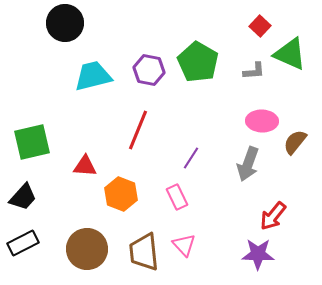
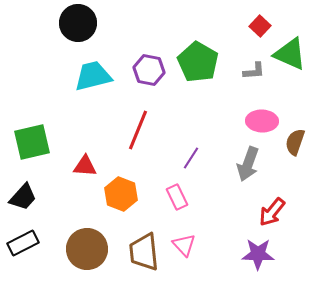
black circle: moved 13 px right
brown semicircle: rotated 20 degrees counterclockwise
red arrow: moved 1 px left, 4 px up
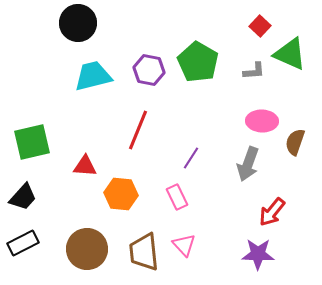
orange hexagon: rotated 16 degrees counterclockwise
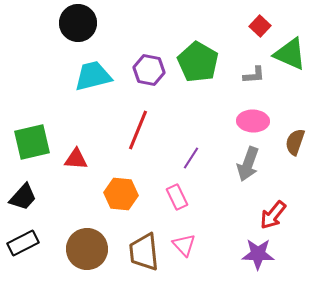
gray L-shape: moved 4 px down
pink ellipse: moved 9 px left
red triangle: moved 9 px left, 7 px up
red arrow: moved 1 px right, 3 px down
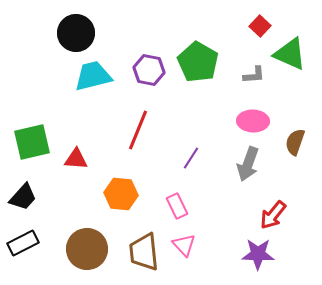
black circle: moved 2 px left, 10 px down
pink rectangle: moved 9 px down
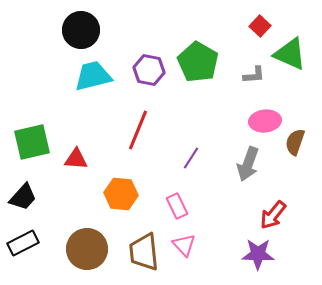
black circle: moved 5 px right, 3 px up
pink ellipse: moved 12 px right; rotated 8 degrees counterclockwise
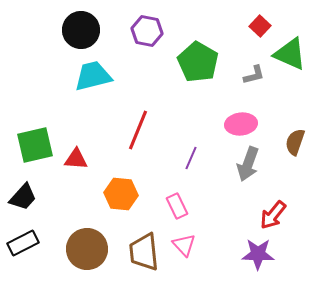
purple hexagon: moved 2 px left, 39 px up
gray L-shape: rotated 10 degrees counterclockwise
pink ellipse: moved 24 px left, 3 px down
green square: moved 3 px right, 3 px down
purple line: rotated 10 degrees counterclockwise
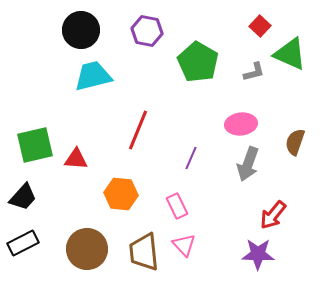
gray L-shape: moved 3 px up
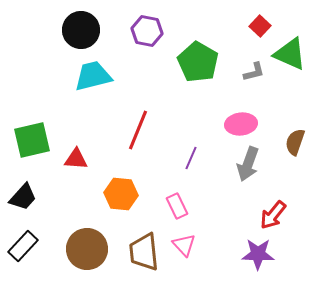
green square: moved 3 px left, 5 px up
black rectangle: moved 3 px down; rotated 20 degrees counterclockwise
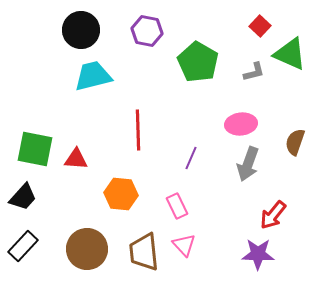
red line: rotated 24 degrees counterclockwise
green square: moved 3 px right, 9 px down; rotated 24 degrees clockwise
